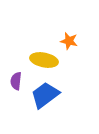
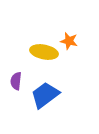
yellow ellipse: moved 8 px up
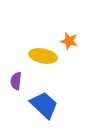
yellow ellipse: moved 1 px left, 4 px down
blue trapezoid: moved 1 px left, 10 px down; rotated 80 degrees clockwise
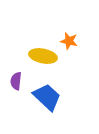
blue trapezoid: moved 3 px right, 8 px up
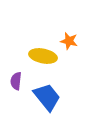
blue trapezoid: rotated 8 degrees clockwise
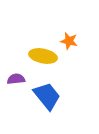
purple semicircle: moved 2 px up; rotated 78 degrees clockwise
blue trapezoid: moved 1 px up
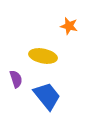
orange star: moved 15 px up
purple semicircle: rotated 78 degrees clockwise
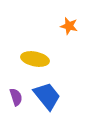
yellow ellipse: moved 8 px left, 3 px down
purple semicircle: moved 18 px down
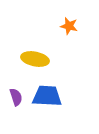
blue trapezoid: rotated 48 degrees counterclockwise
